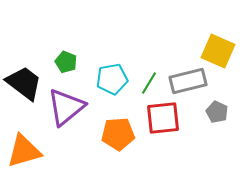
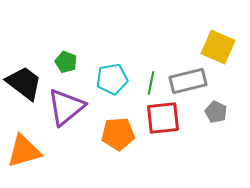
yellow square: moved 4 px up
green line: moved 2 px right; rotated 20 degrees counterclockwise
gray pentagon: moved 1 px left
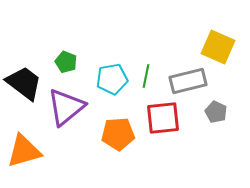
green line: moved 5 px left, 7 px up
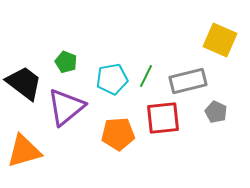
yellow square: moved 2 px right, 7 px up
green line: rotated 15 degrees clockwise
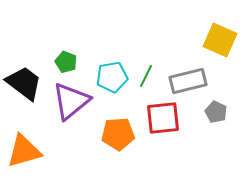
cyan pentagon: moved 2 px up
purple triangle: moved 5 px right, 6 px up
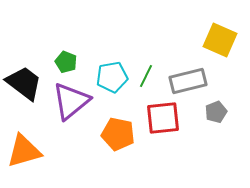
gray pentagon: rotated 25 degrees clockwise
orange pentagon: rotated 16 degrees clockwise
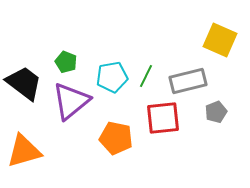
orange pentagon: moved 2 px left, 4 px down
